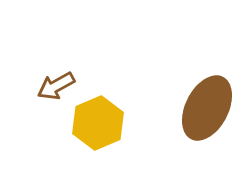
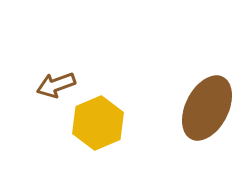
brown arrow: moved 1 px up; rotated 9 degrees clockwise
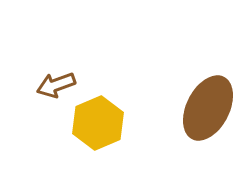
brown ellipse: moved 1 px right
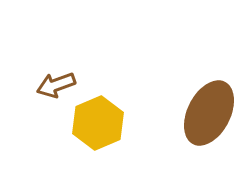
brown ellipse: moved 1 px right, 5 px down
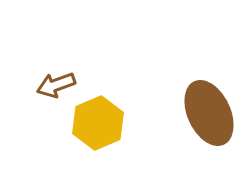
brown ellipse: rotated 52 degrees counterclockwise
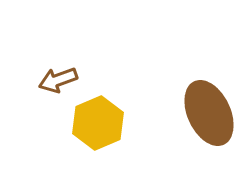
brown arrow: moved 2 px right, 5 px up
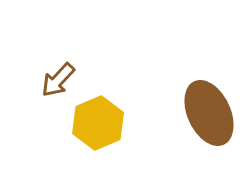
brown arrow: rotated 27 degrees counterclockwise
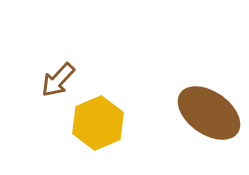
brown ellipse: rotated 30 degrees counterclockwise
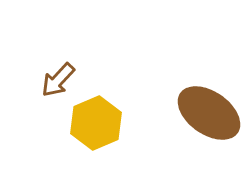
yellow hexagon: moved 2 px left
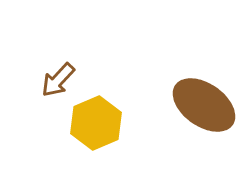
brown ellipse: moved 5 px left, 8 px up
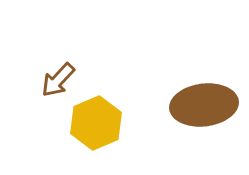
brown ellipse: rotated 42 degrees counterclockwise
